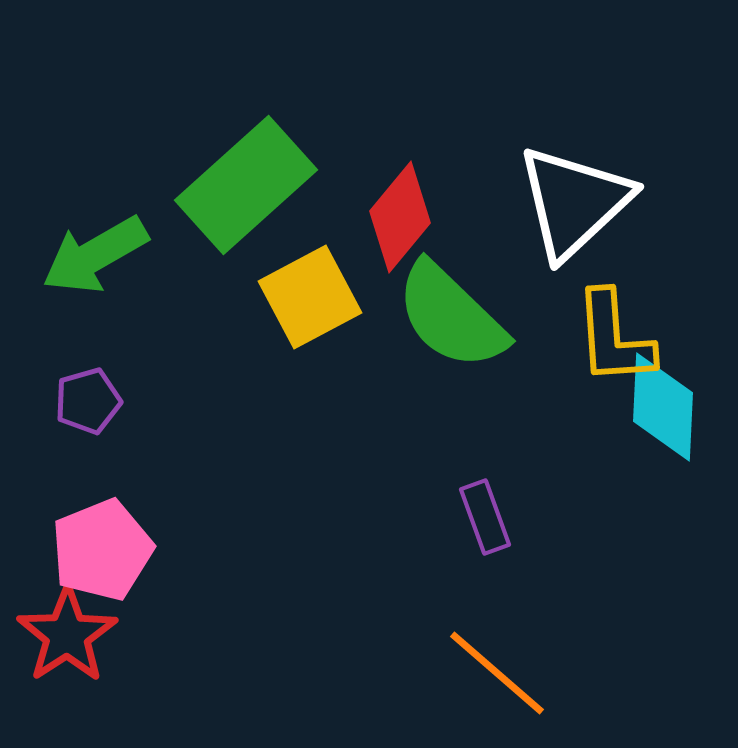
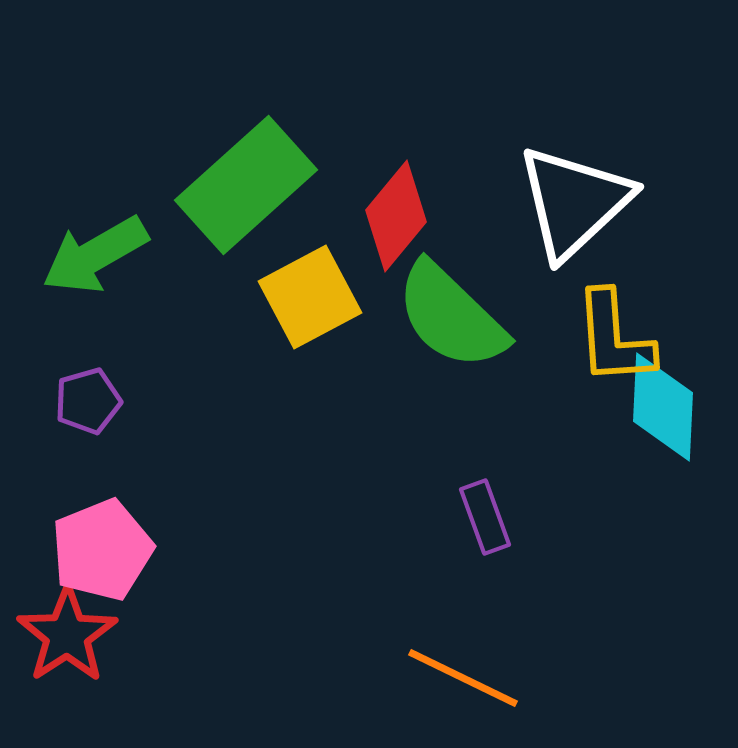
red diamond: moved 4 px left, 1 px up
orange line: moved 34 px left, 5 px down; rotated 15 degrees counterclockwise
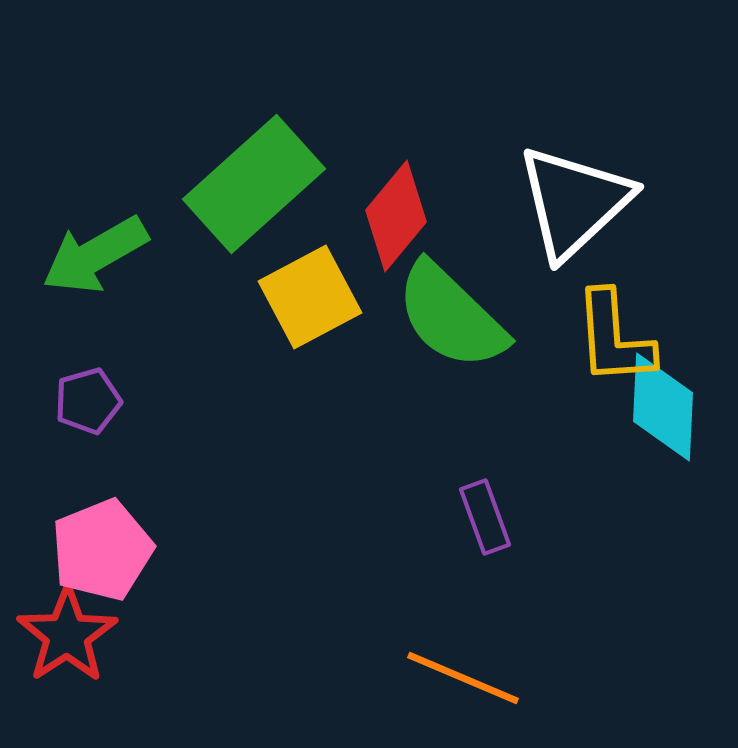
green rectangle: moved 8 px right, 1 px up
orange line: rotated 3 degrees counterclockwise
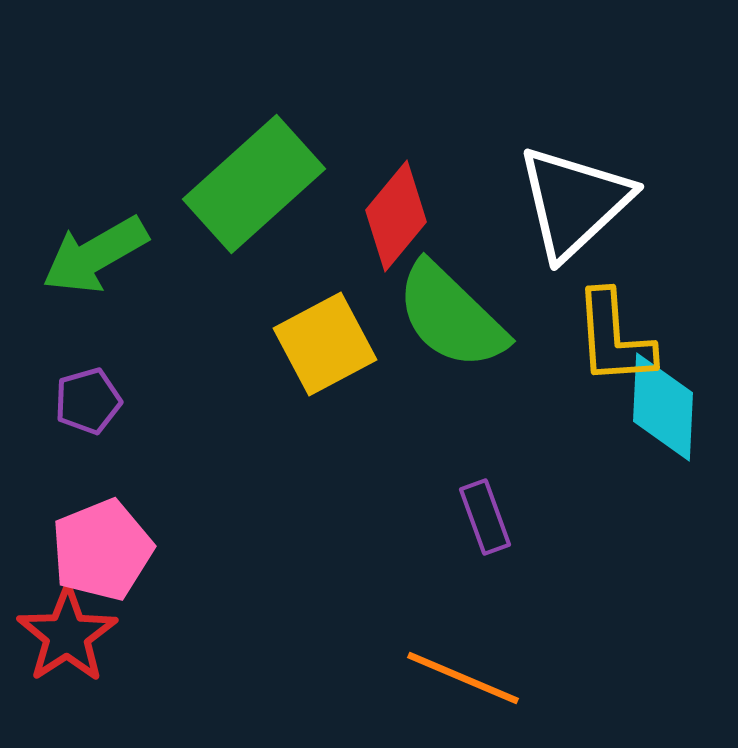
yellow square: moved 15 px right, 47 px down
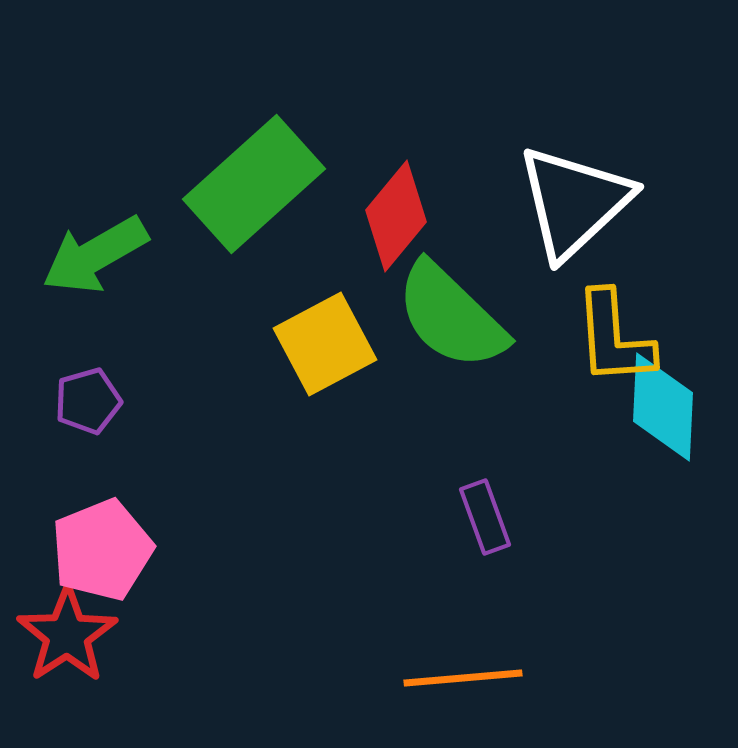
orange line: rotated 28 degrees counterclockwise
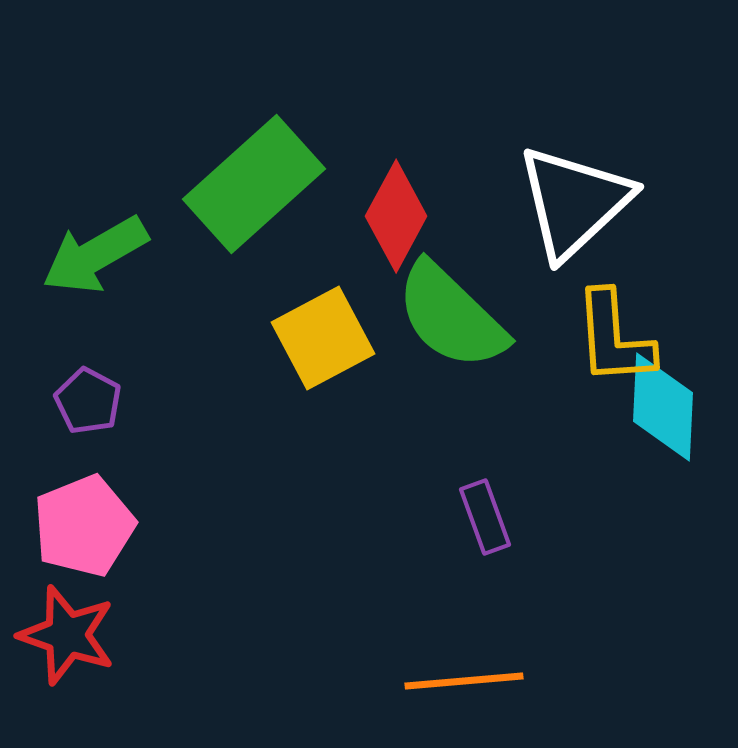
red diamond: rotated 11 degrees counterclockwise
yellow square: moved 2 px left, 6 px up
purple pentagon: rotated 28 degrees counterclockwise
pink pentagon: moved 18 px left, 24 px up
red star: rotated 20 degrees counterclockwise
orange line: moved 1 px right, 3 px down
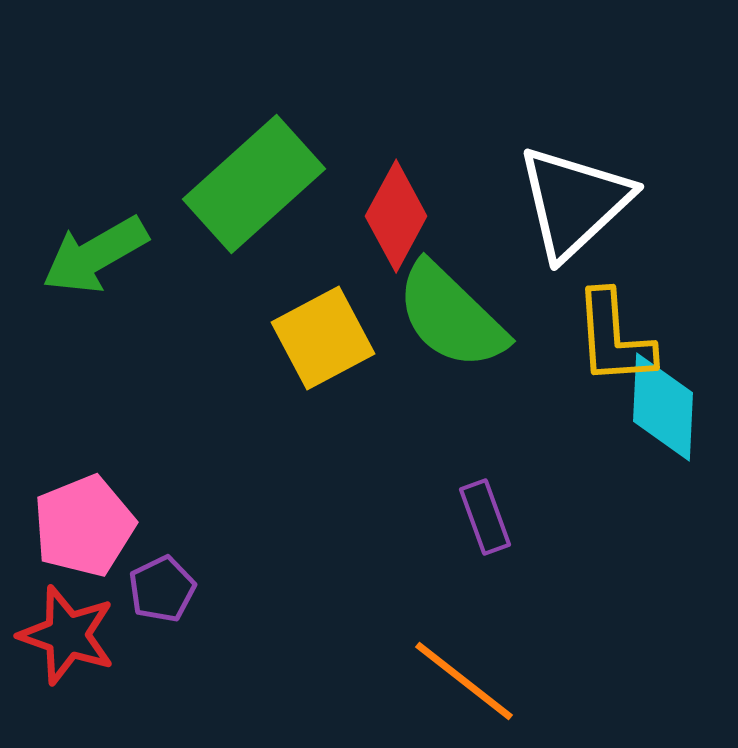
purple pentagon: moved 74 px right, 188 px down; rotated 18 degrees clockwise
orange line: rotated 43 degrees clockwise
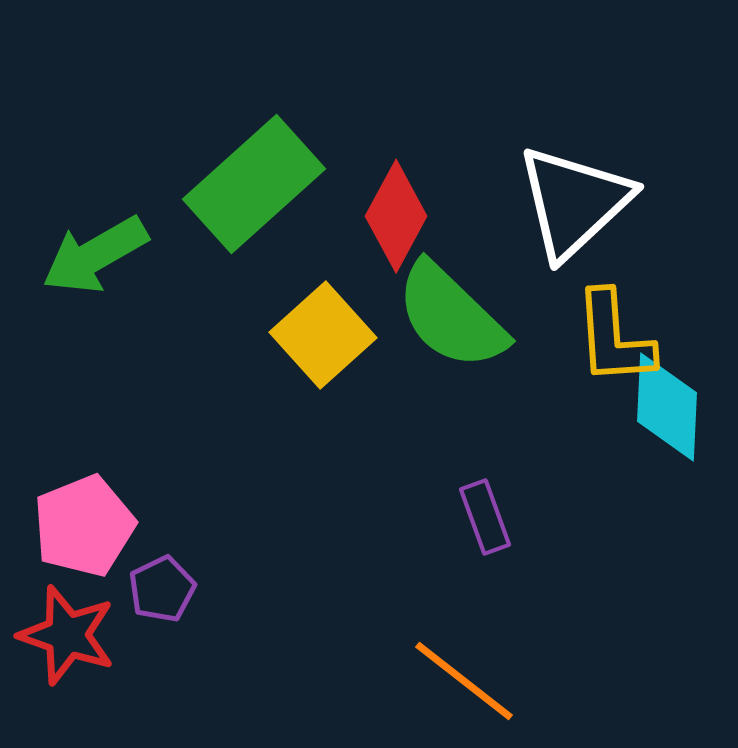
yellow square: moved 3 px up; rotated 14 degrees counterclockwise
cyan diamond: moved 4 px right
